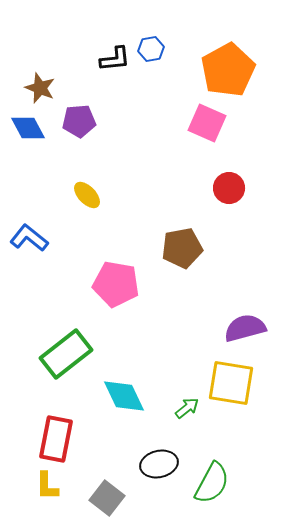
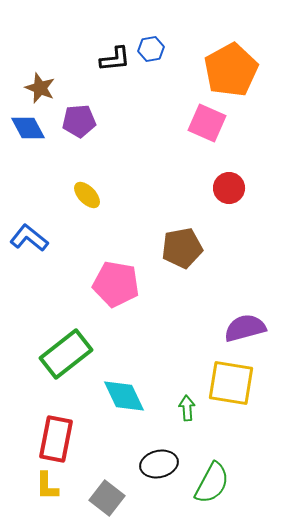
orange pentagon: moved 3 px right
green arrow: rotated 55 degrees counterclockwise
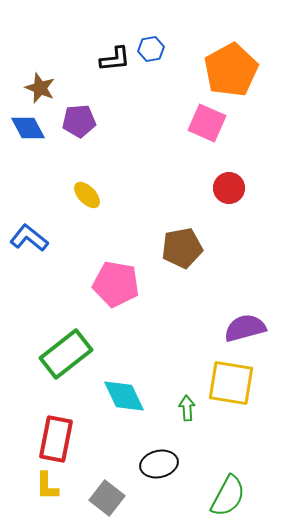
green semicircle: moved 16 px right, 13 px down
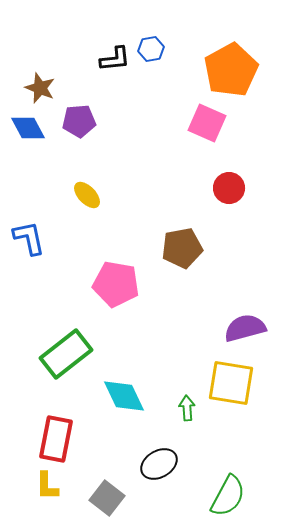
blue L-shape: rotated 39 degrees clockwise
black ellipse: rotated 18 degrees counterclockwise
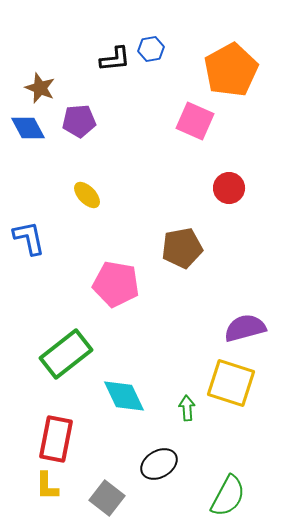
pink square: moved 12 px left, 2 px up
yellow square: rotated 9 degrees clockwise
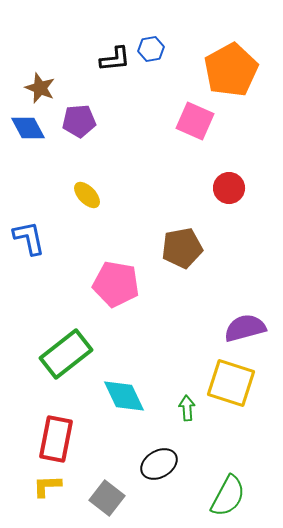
yellow L-shape: rotated 88 degrees clockwise
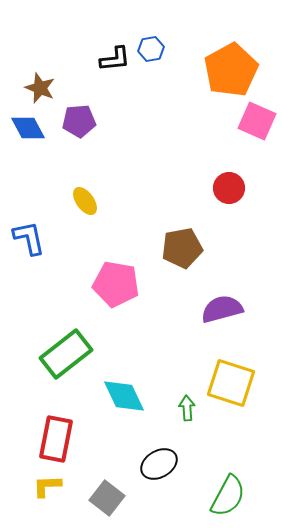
pink square: moved 62 px right
yellow ellipse: moved 2 px left, 6 px down; rotated 8 degrees clockwise
purple semicircle: moved 23 px left, 19 px up
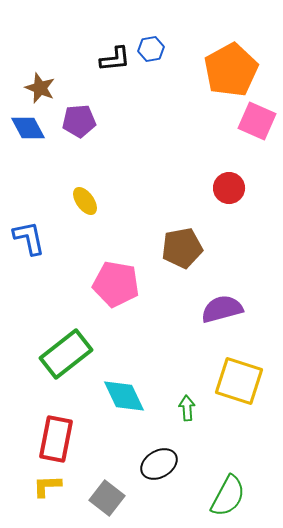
yellow square: moved 8 px right, 2 px up
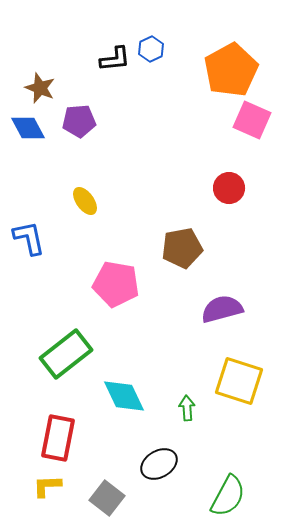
blue hexagon: rotated 15 degrees counterclockwise
pink square: moved 5 px left, 1 px up
red rectangle: moved 2 px right, 1 px up
